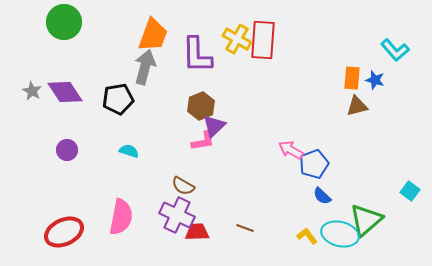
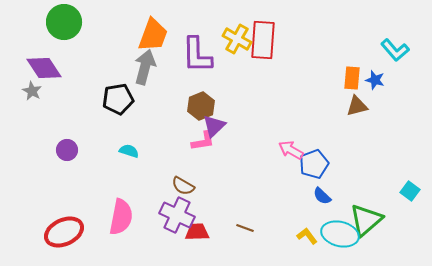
purple diamond: moved 21 px left, 24 px up
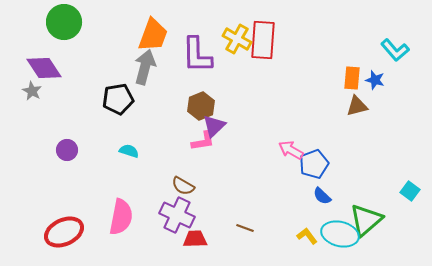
red trapezoid: moved 2 px left, 7 px down
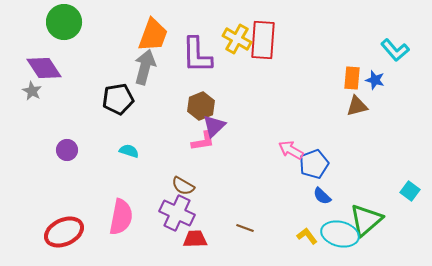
purple cross: moved 2 px up
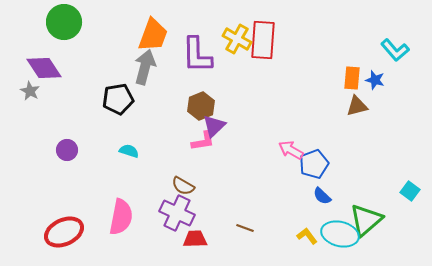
gray star: moved 2 px left
